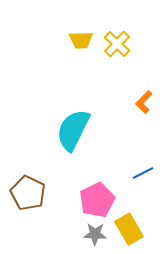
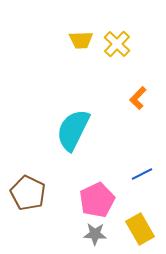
orange L-shape: moved 6 px left, 4 px up
blue line: moved 1 px left, 1 px down
yellow rectangle: moved 11 px right
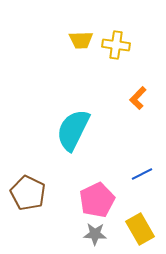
yellow cross: moved 1 px left, 1 px down; rotated 36 degrees counterclockwise
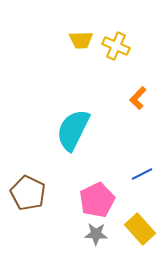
yellow cross: moved 1 px down; rotated 16 degrees clockwise
yellow rectangle: rotated 12 degrees counterclockwise
gray star: moved 1 px right
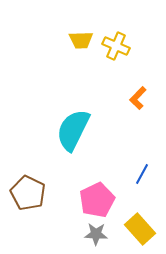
blue line: rotated 35 degrees counterclockwise
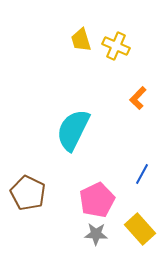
yellow trapezoid: rotated 75 degrees clockwise
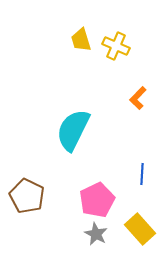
blue line: rotated 25 degrees counterclockwise
brown pentagon: moved 1 px left, 3 px down
gray star: rotated 25 degrees clockwise
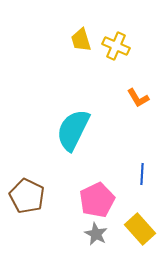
orange L-shape: rotated 75 degrees counterclockwise
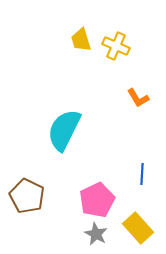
cyan semicircle: moved 9 px left
yellow rectangle: moved 2 px left, 1 px up
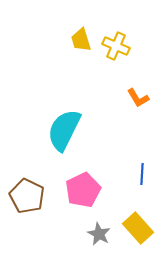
pink pentagon: moved 14 px left, 10 px up
gray star: moved 3 px right
